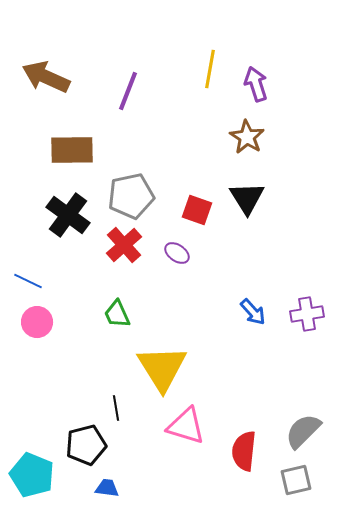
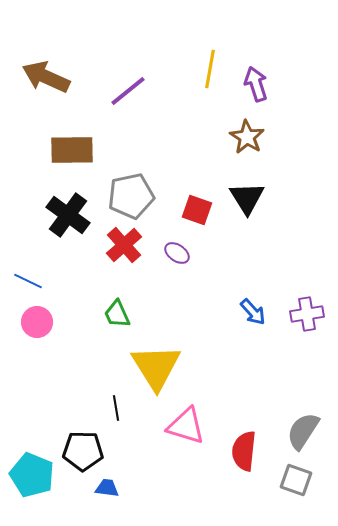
purple line: rotated 30 degrees clockwise
yellow triangle: moved 6 px left, 1 px up
gray semicircle: rotated 12 degrees counterclockwise
black pentagon: moved 3 px left, 6 px down; rotated 15 degrees clockwise
gray square: rotated 32 degrees clockwise
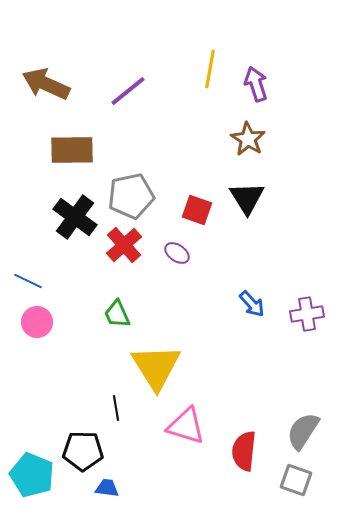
brown arrow: moved 7 px down
brown star: moved 1 px right, 2 px down
black cross: moved 7 px right, 2 px down
blue arrow: moved 1 px left, 8 px up
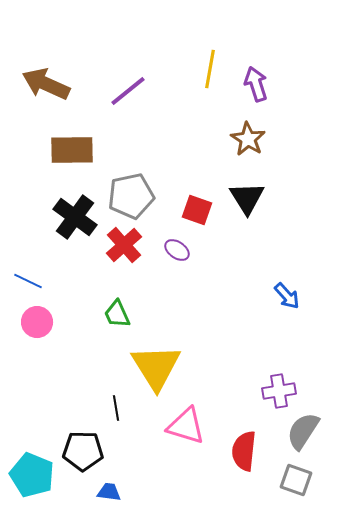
purple ellipse: moved 3 px up
blue arrow: moved 35 px right, 8 px up
purple cross: moved 28 px left, 77 px down
blue trapezoid: moved 2 px right, 4 px down
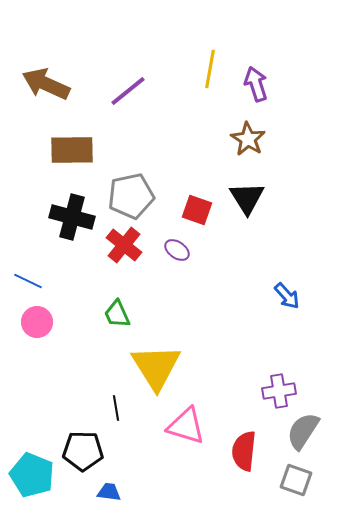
black cross: moved 3 px left; rotated 21 degrees counterclockwise
red cross: rotated 9 degrees counterclockwise
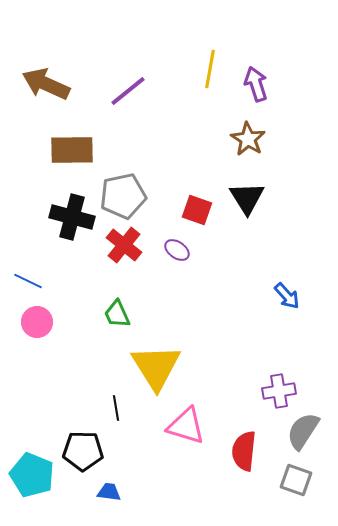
gray pentagon: moved 8 px left
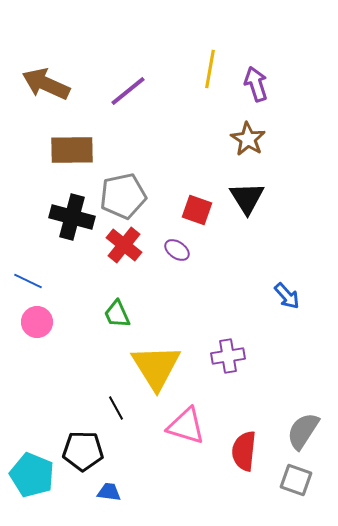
purple cross: moved 51 px left, 35 px up
black line: rotated 20 degrees counterclockwise
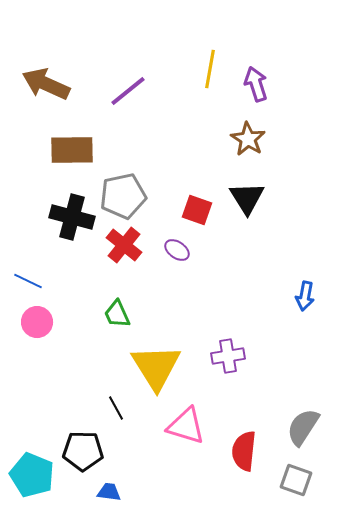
blue arrow: moved 18 px right; rotated 52 degrees clockwise
gray semicircle: moved 4 px up
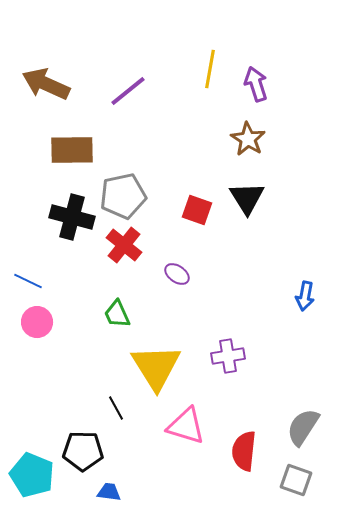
purple ellipse: moved 24 px down
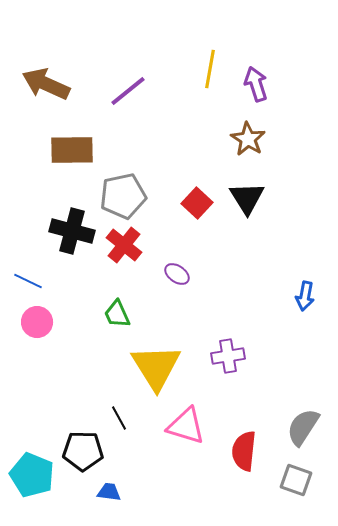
red square: moved 7 px up; rotated 24 degrees clockwise
black cross: moved 14 px down
black line: moved 3 px right, 10 px down
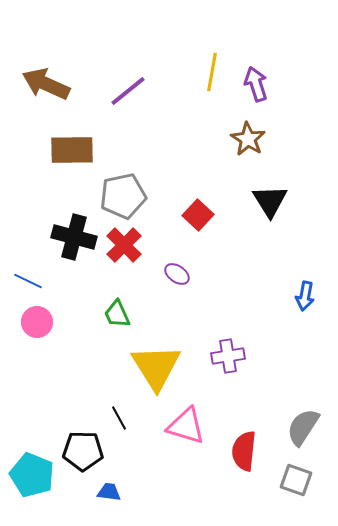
yellow line: moved 2 px right, 3 px down
black triangle: moved 23 px right, 3 px down
red square: moved 1 px right, 12 px down
black cross: moved 2 px right, 6 px down
red cross: rotated 6 degrees clockwise
